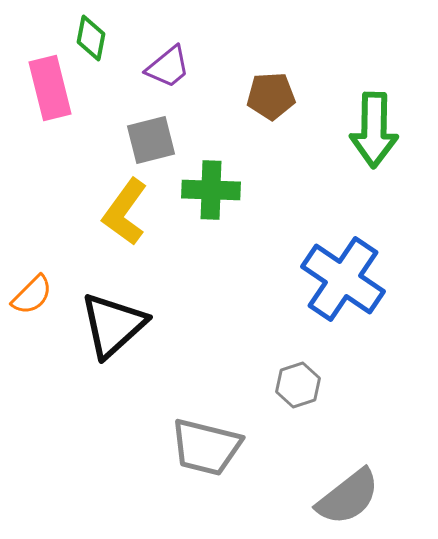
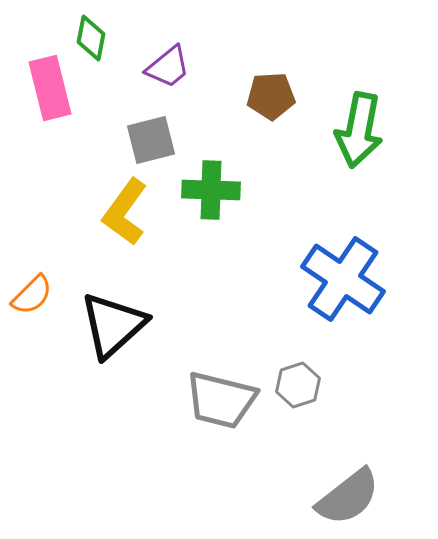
green arrow: moved 15 px left; rotated 10 degrees clockwise
gray trapezoid: moved 15 px right, 47 px up
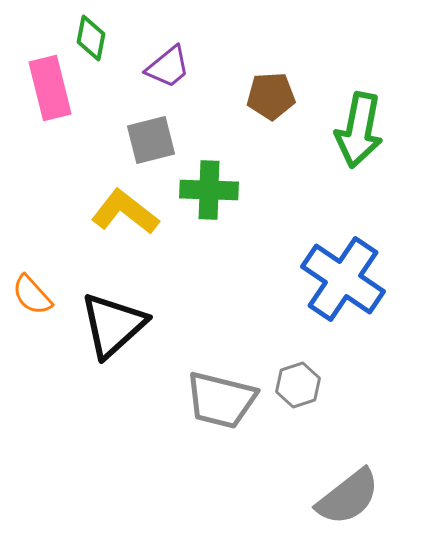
green cross: moved 2 px left
yellow L-shape: rotated 92 degrees clockwise
orange semicircle: rotated 93 degrees clockwise
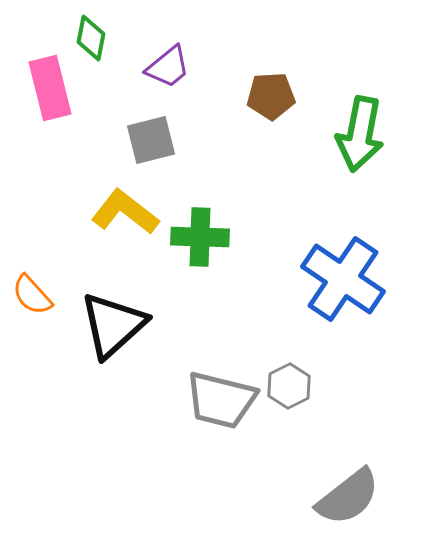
green arrow: moved 1 px right, 4 px down
green cross: moved 9 px left, 47 px down
gray hexagon: moved 9 px left, 1 px down; rotated 9 degrees counterclockwise
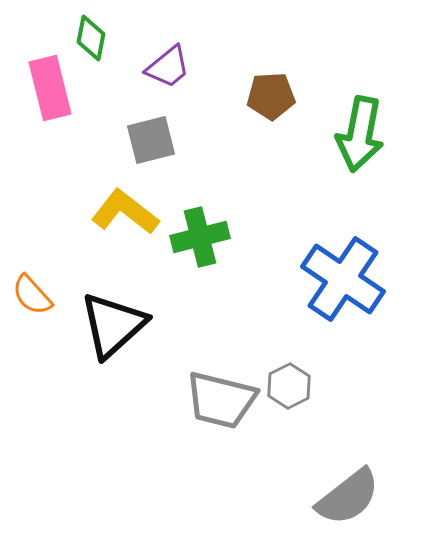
green cross: rotated 16 degrees counterclockwise
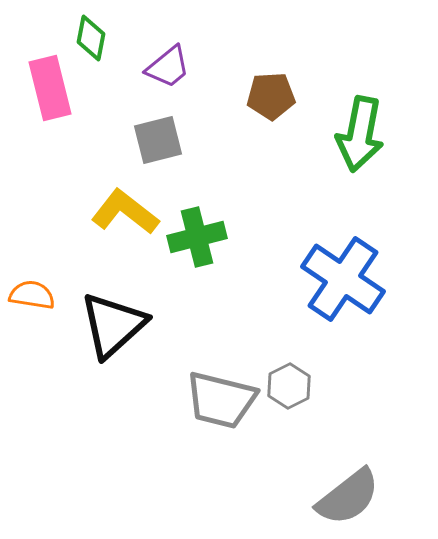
gray square: moved 7 px right
green cross: moved 3 px left
orange semicircle: rotated 141 degrees clockwise
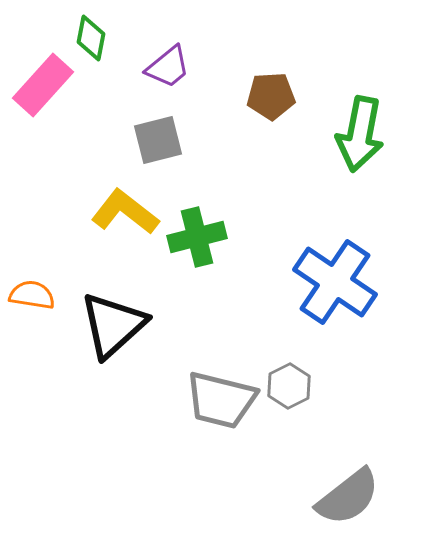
pink rectangle: moved 7 px left, 3 px up; rotated 56 degrees clockwise
blue cross: moved 8 px left, 3 px down
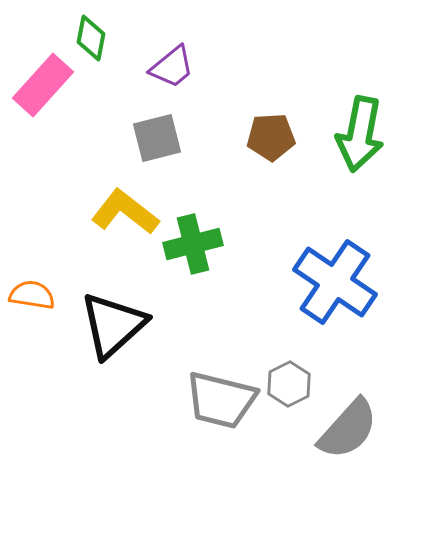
purple trapezoid: moved 4 px right
brown pentagon: moved 41 px down
gray square: moved 1 px left, 2 px up
green cross: moved 4 px left, 7 px down
gray hexagon: moved 2 px up
gray semicircle: moved 68 px up; rotated 10 degrees counterclockwise
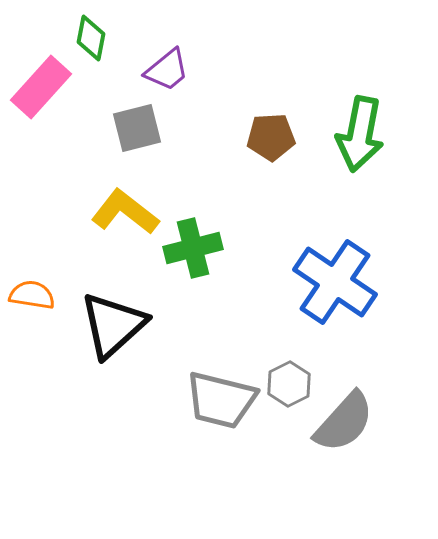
purple trapezoid: moved 5 px left, 3 px down
pink rectangle: moved 2 px left, 2 px down
gray square: moved 20 px left, 10 px up
green cross: moved 4 px down
gray semicircle: moved 4 px left, 7 px up
